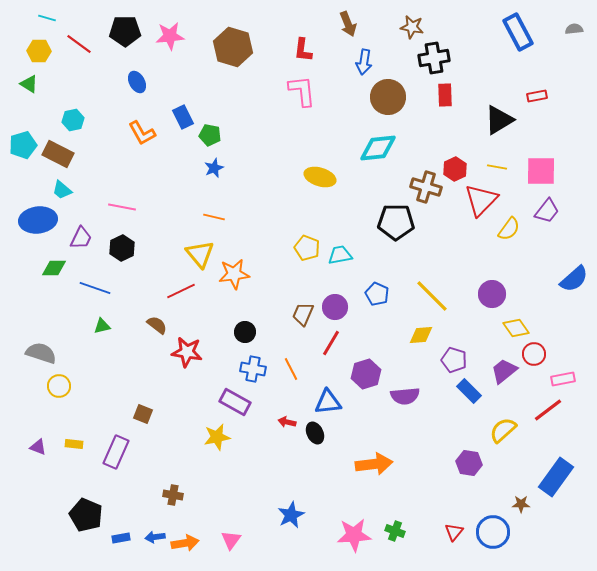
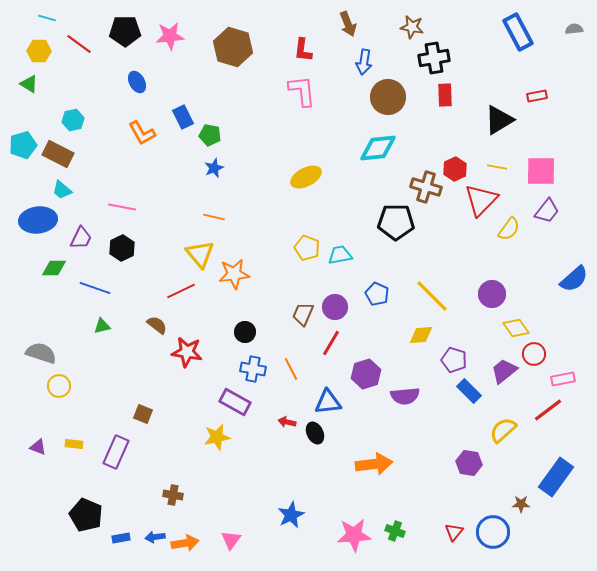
yellow ellipse at (320, 177): moved 14 px left; rotated 44 degrees counterclockwise
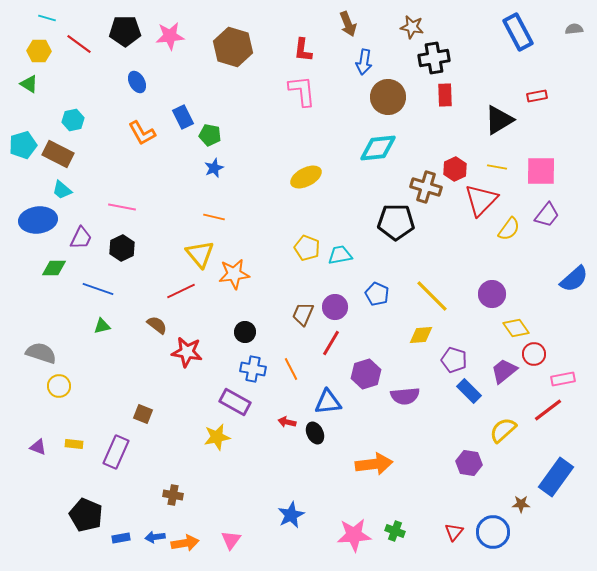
purple trapezoid at (547, 211): moved 4 px down
blue line at (95, 288): moved 3 px right, 1 px down
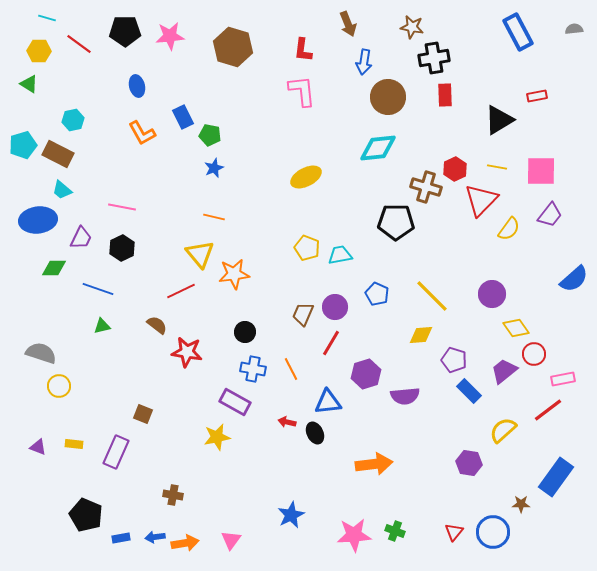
blue ellipse at (137, 82): moved 4 px down; rotated 15 degrees clockwise
purple trapezoid at (547, 215): moved 3 px right
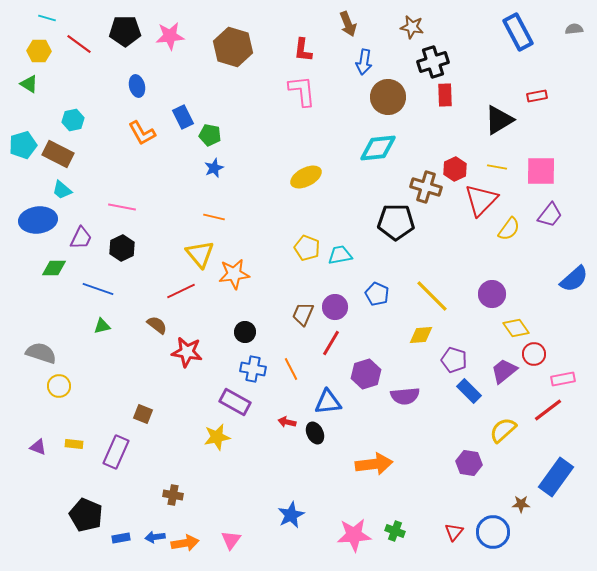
black cross at (434, 58): moved 1 px left, 4 px down; rotated 8 degrees counterclockwise
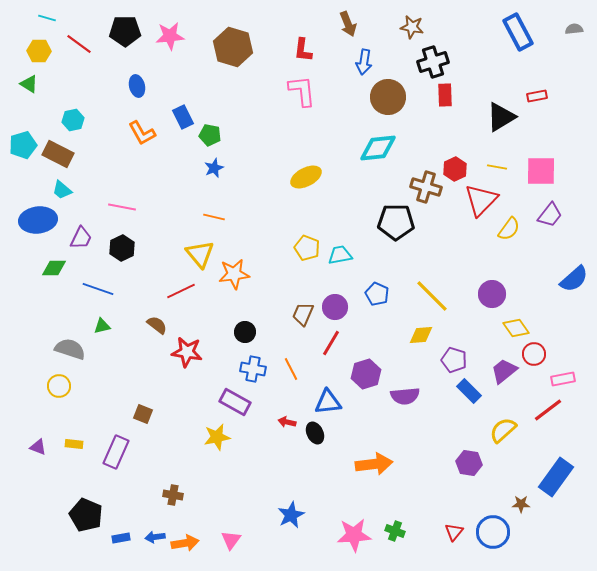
black triangle at (499, 120): moved 2 px right, 3 px up
gray semicircle at (41, 353): moved 29 px right, 4 px up
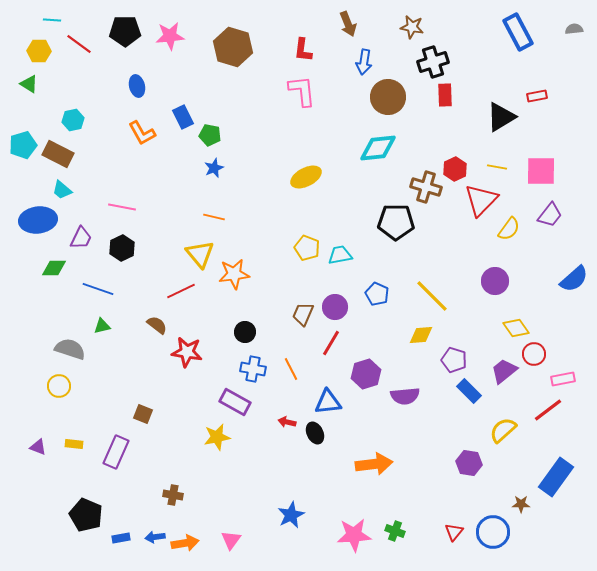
cyan line at (47, 18): moved 5 px right, 2 px down; rotated 12 degrees counterclockwise
purple circle at (492, 294): moved 3 px right, 13 px up
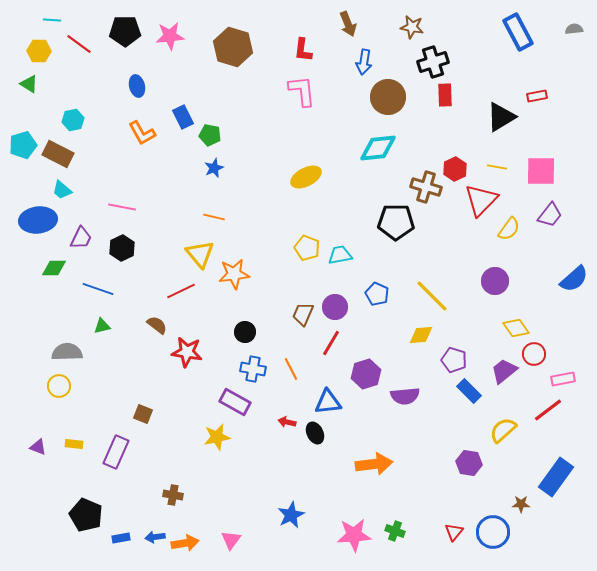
gray semicircle at (70, 349): moved 3 px left, 3 px down; rotated 20 degrees counterclockwise
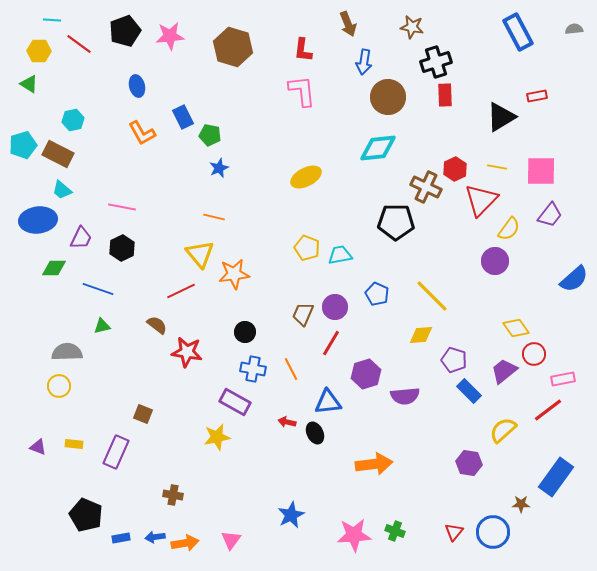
black pentagon at (125, 31): rotated 20 degrees counterclockwise
black cross at (433, 62): moved 3 px right
blue star at (214, 168): moved 5 px right
brown cross at (426, 187): rotated 8 degrees clockwise
purple circle at (495, 281): moved 20 px up
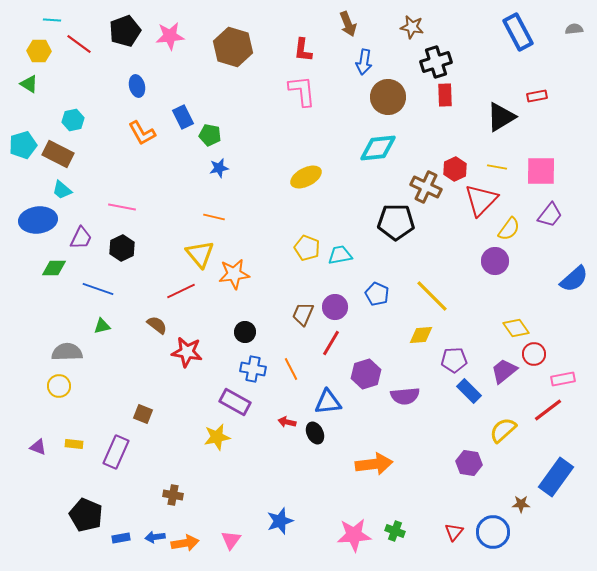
blue star at (219, 168): rotated 12 degrees clockwise
purple pentagon at (454, 360): rotated 20 degrees counterclockwise
blue star at (291, 515): moved 11 px left, 6 px down; rotated 8 degrees clockwise
